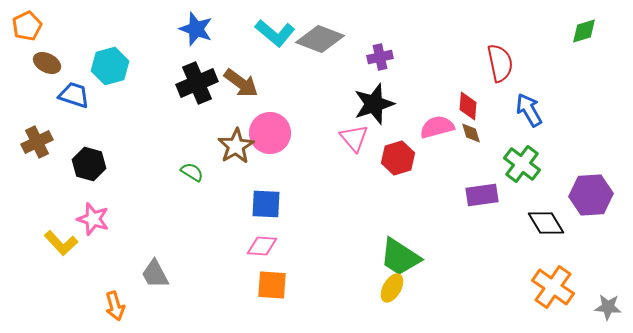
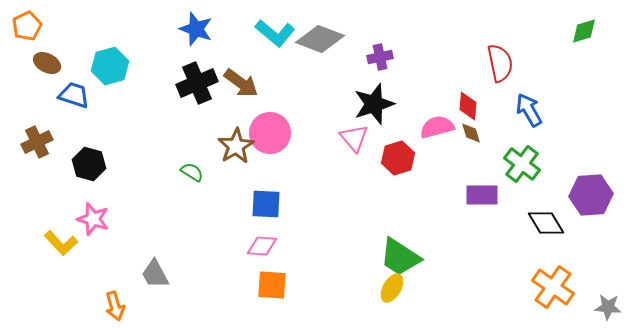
purple rectangle: rotated 8 degrees clockwise
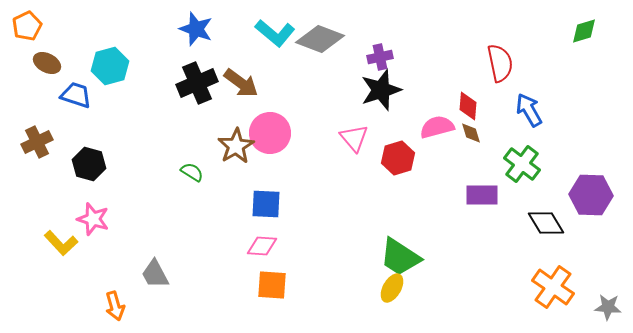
blue trapezoid: moved 2 px right
black star: moved 7 px right, 14 px up
purple hexagon: rotated 6 degrees clockwise
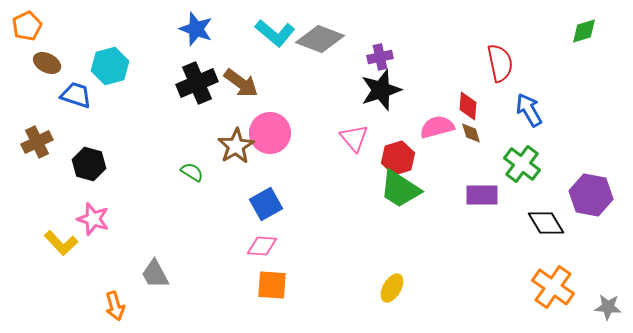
purple hexagon: rotated 9 degrees clockwise
blue square: rotated 32 degrees counterclockwise
green trapezoid: moved 68 px up
